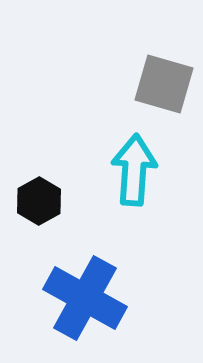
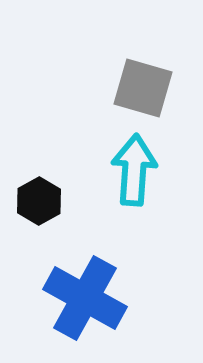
gray square: moved 21 px left, 4 px down
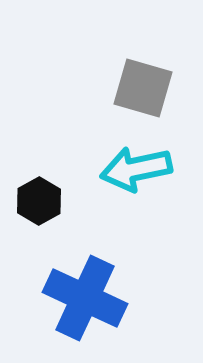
cyan arrow: moved 2 px right, 1 px up; rotated 106 degrees counterclockwise
blue cross: rotated 4 degrees counterclockwise
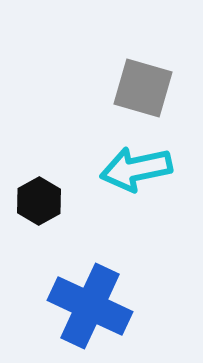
blue cross: moved 5 px right, 8 px down
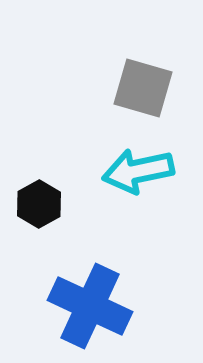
cyan arrow: moved 2 px right, 2 px down
black hexagon: moved 3 px down
